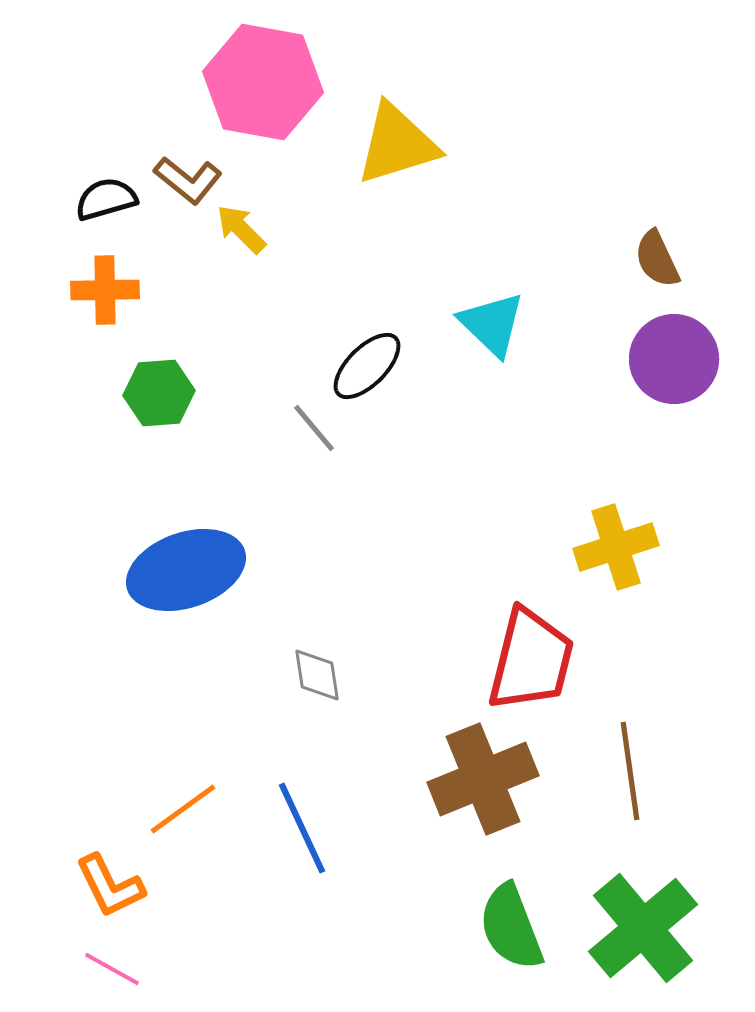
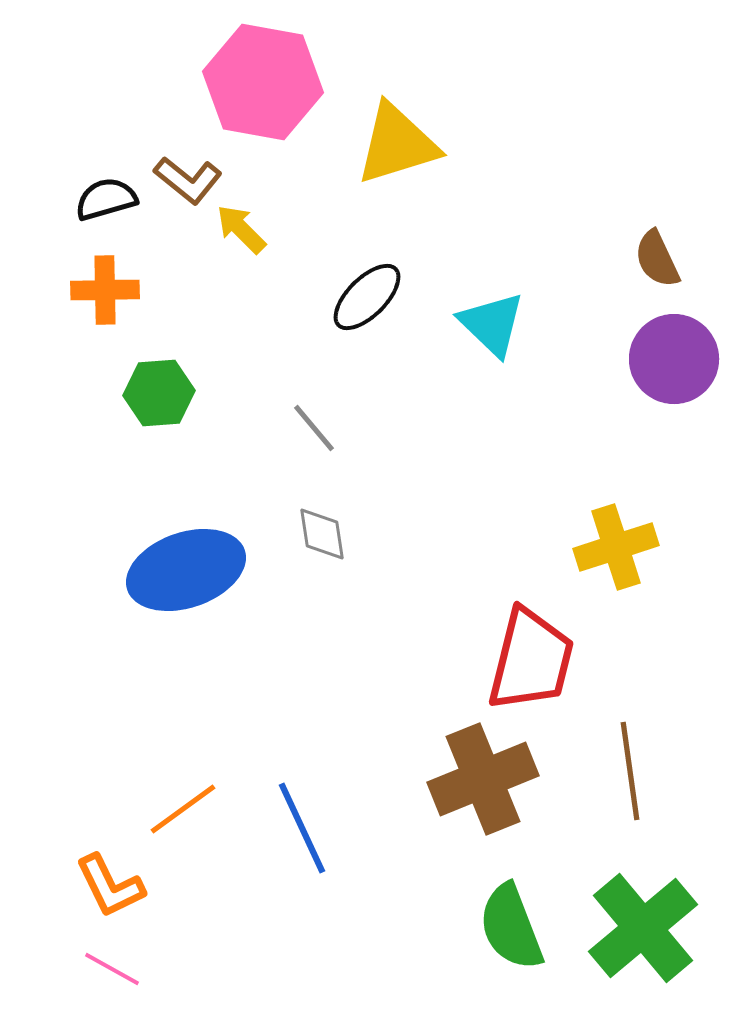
black ellipse: moved 69 px up
gray diamond: moved 5 px right, 141 px up
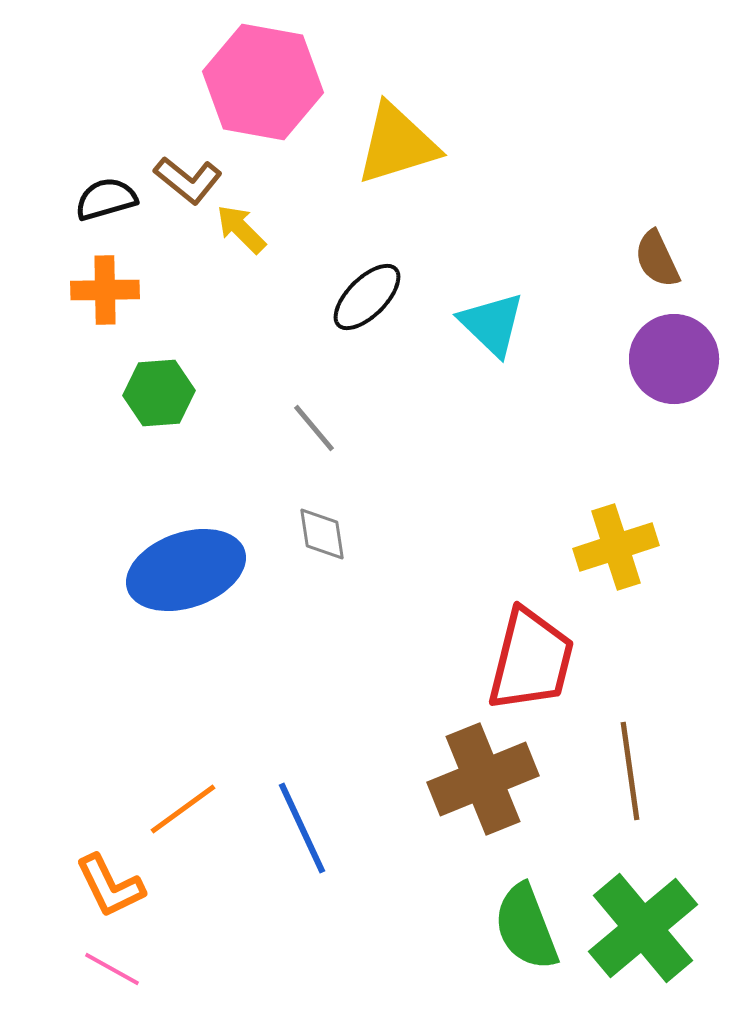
green semicircle: moved 15 px right
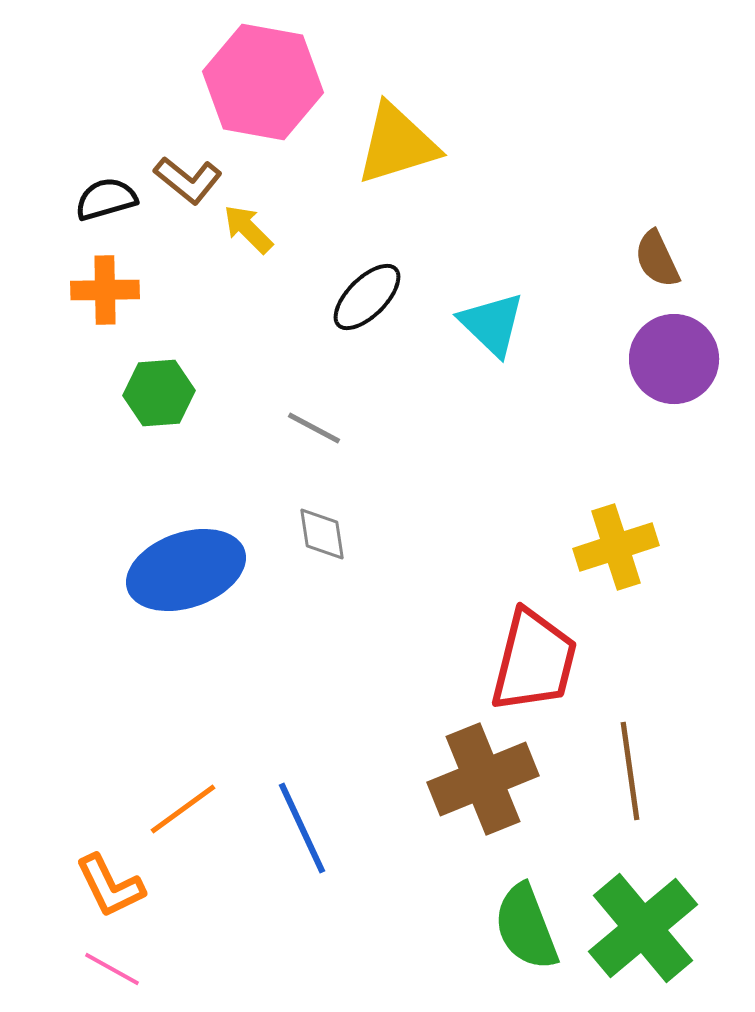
yellow arrow: moved 7 px right
gray line: rotated 22 degrees counterclockwise
red trapezoid: moved 3 px right, 1 px down
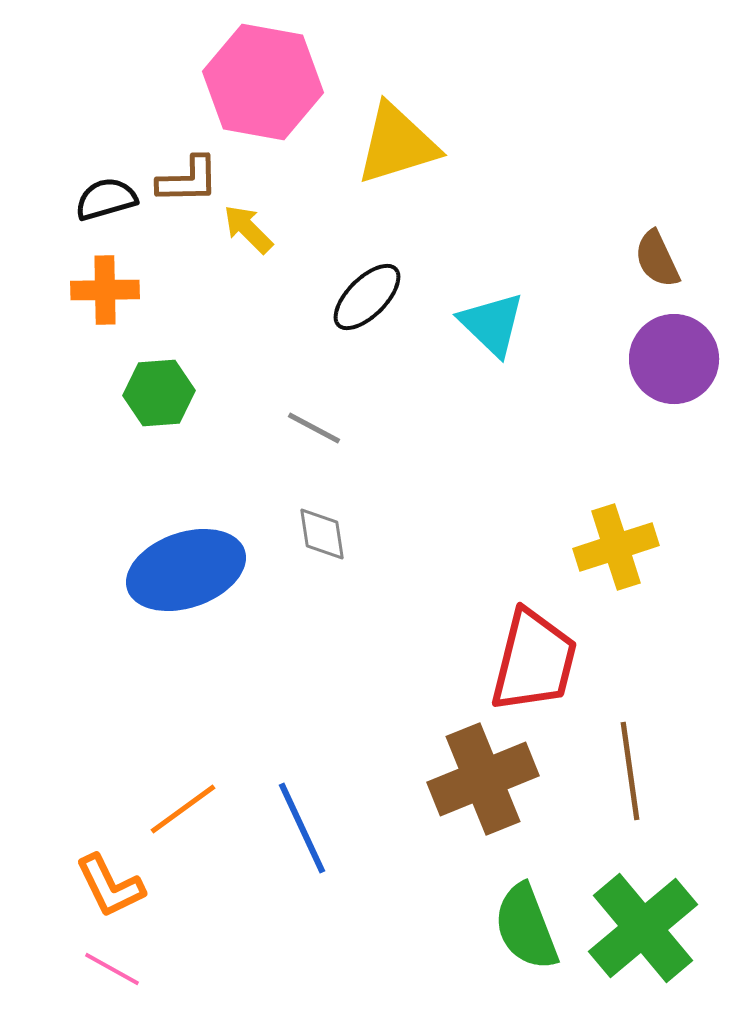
brown L-shape: rotated 40 degrees counterclockwise
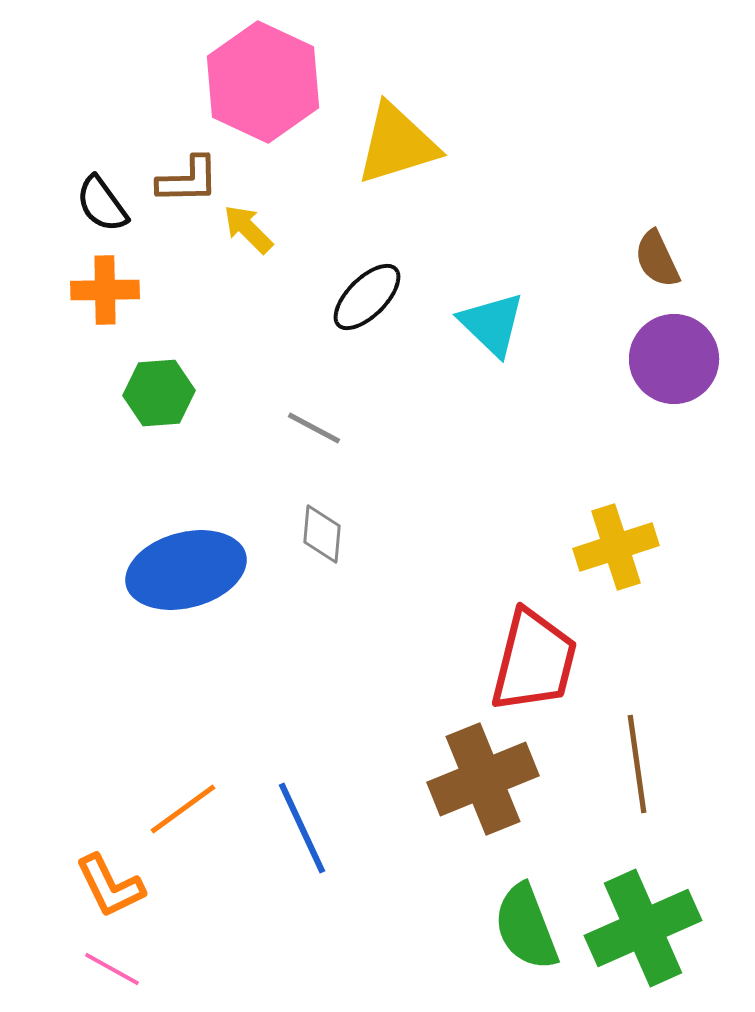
pink hexagon: rotated 15 degrees clockwise
black semicircle: moved 4 px left, 5 px down; rotated 110 degrees counterclockwise
gray diamond: rotated 14 degrees clockwise
blue ellipse: rotated 4 degrees clockwise
brown line: moved 7 px right, 7 px up
green cross: rotated 16 degrees clockwise
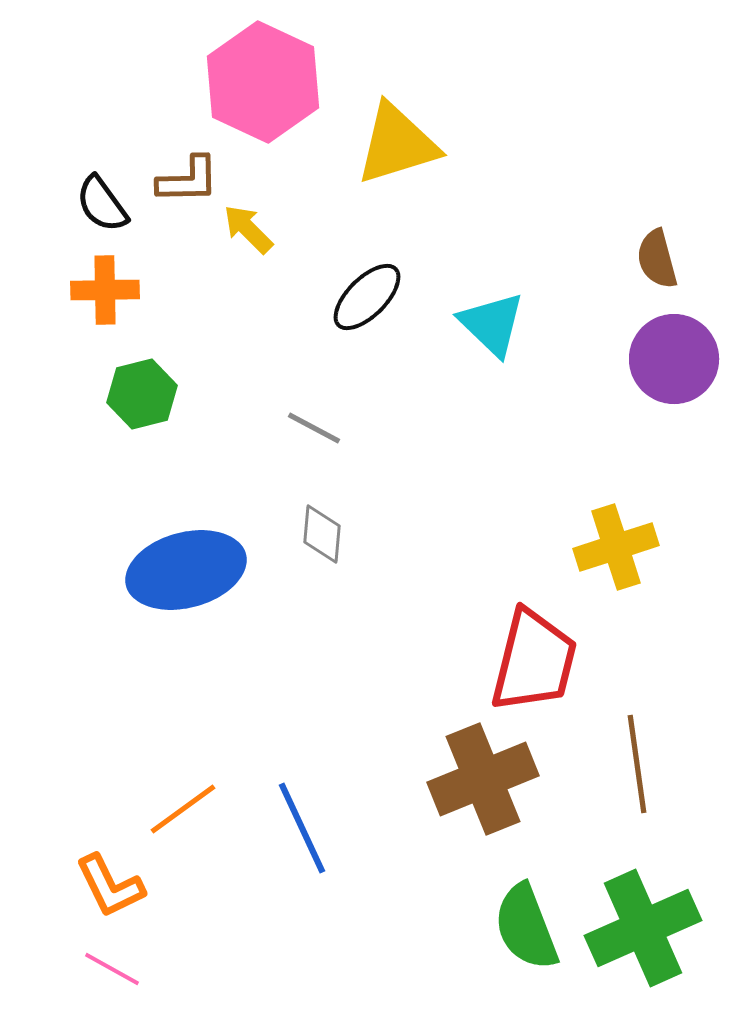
brown semicircle: rotated 10 degrees clockwise
green hexagon: moved 17 px left, 1 px down; rotated 10 degrees counterclockwise
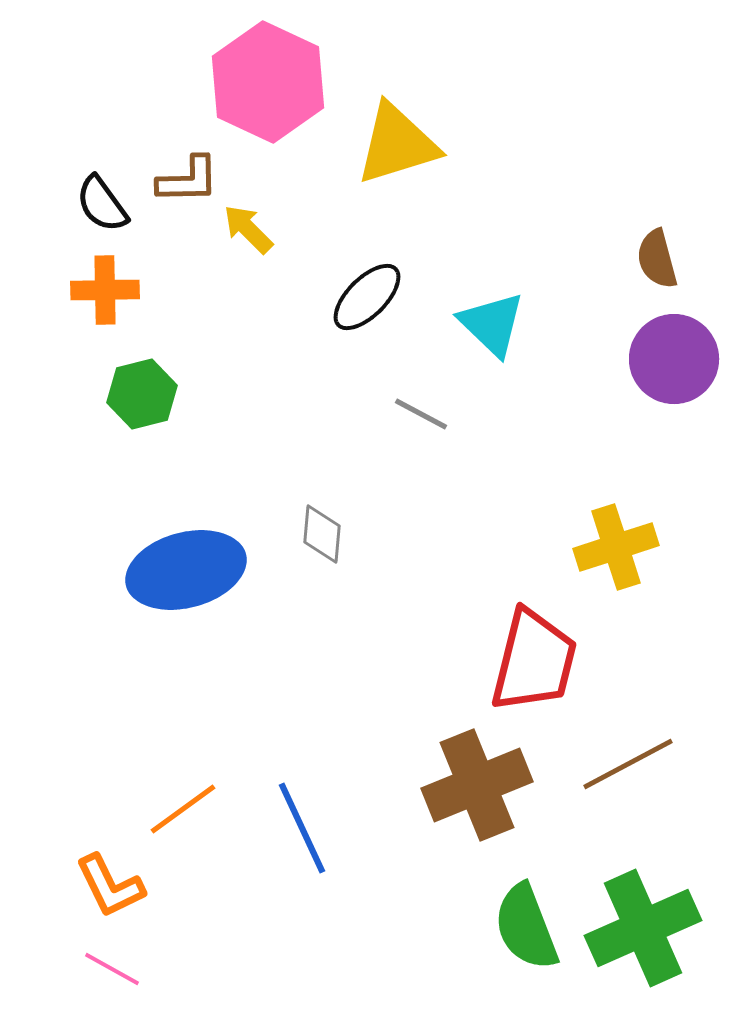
pink hexagon: moved 5 px right
gray line: moved 107 px right, 14 px up
brown line: moved 9 px left; rotated 70 degrees clockwise
brown cross: moved 6 px left, 6 px down
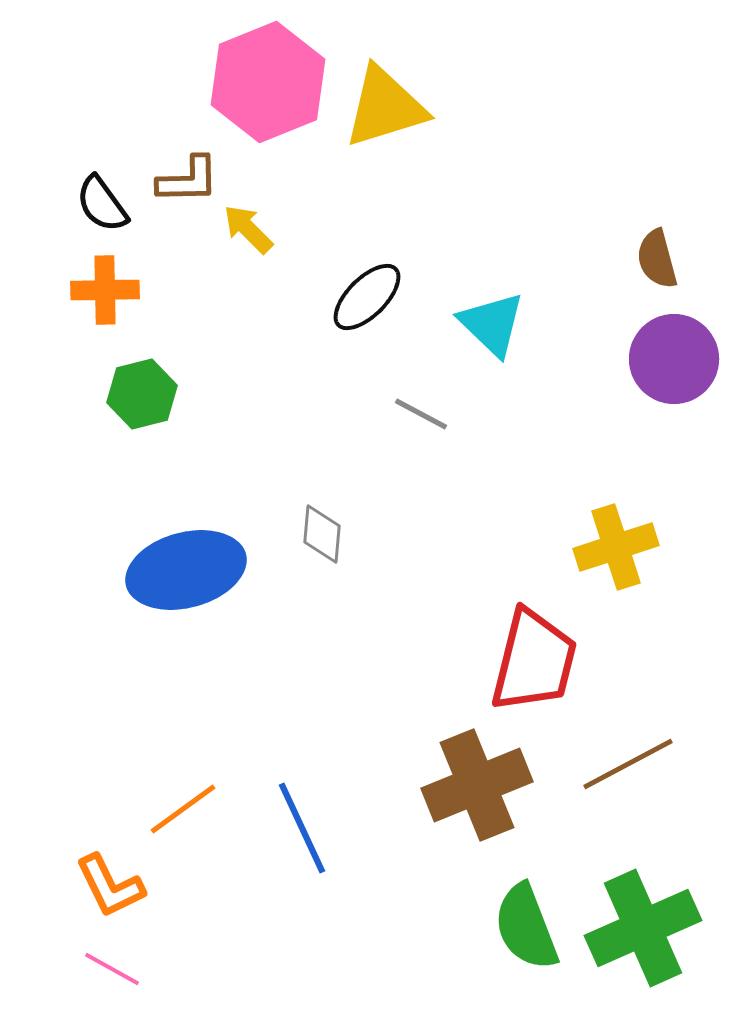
pink hexagon: rotated 13 degrees clockwise
yellow triangle: moved 12 px left, 37 px up
